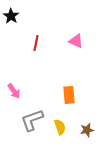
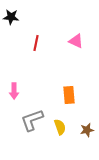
black star: moved 1 px down; rotated 28 degrees counterclockwise
pink arrow: rotated 35 degrees clockwise
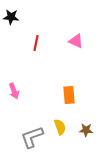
pink arrow: rotated 21 degrees counterclockwise
gray L-shape: moved 17 px down
brown star: moved 1 px left; rotated 16 degrees clockwise
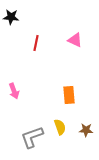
pink triangle: moved 1 px left, 1 px up
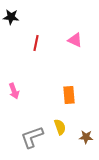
brown star: moved 7 px down
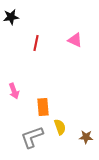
black star: rotated 14 degrees counterclockwise
orange rectangle: moved 26 px left, 12 px down
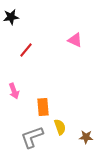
red line: moved 10 px left, 7 px down; rotated 28 degrees clockwise
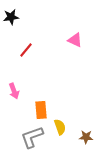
orange rectangle: moved 2 px left, 3 px down
